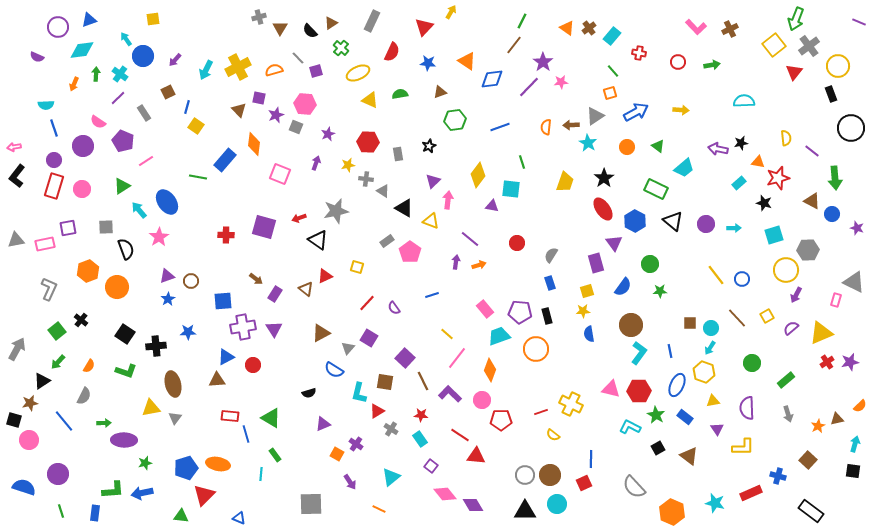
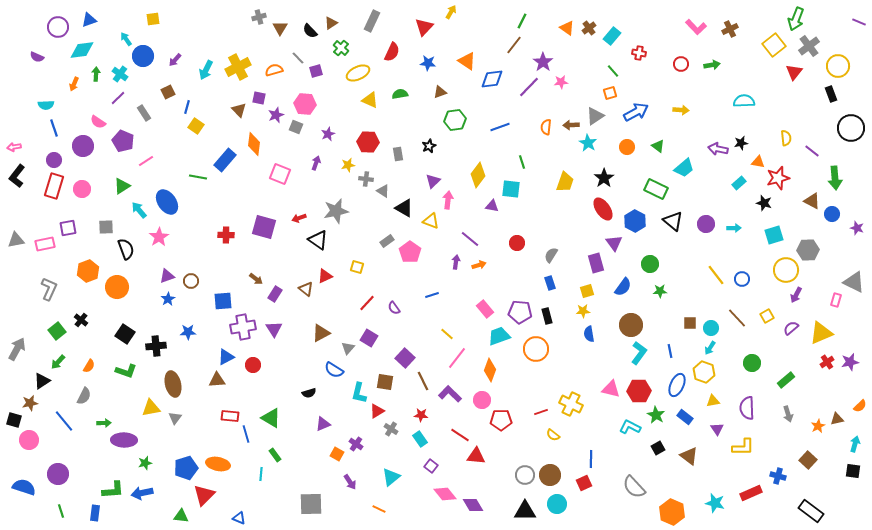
red circle at (678, 62): moved 3 px right, 2 px down
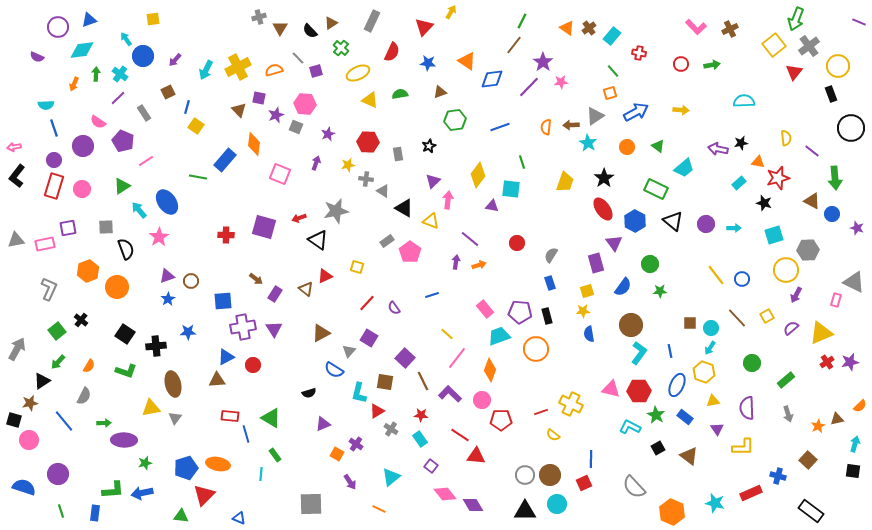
gray triangle at (348, 348): moved 1 px right, 3 px down
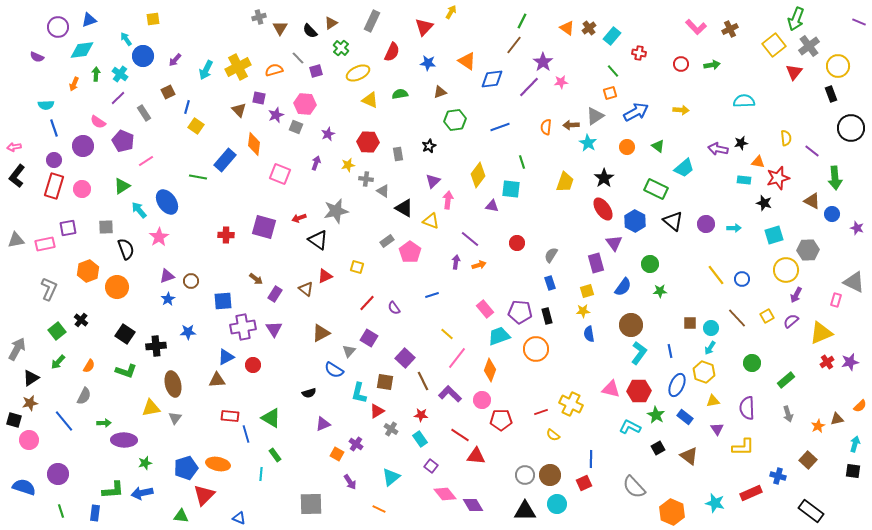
cyan rectangle at (739, 183): moved 5 px right, 3 px up; rotated 48 degrees clockwise
purple semicircle at (791, 328): moved 7 px up
black triangle at (42, 381): moved 11 px left, 3 px up
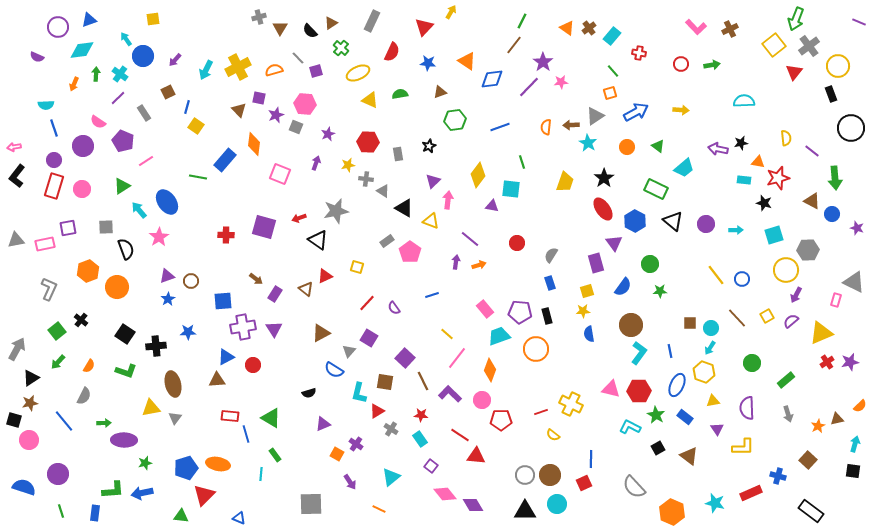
cyan arrow at (734, 228): moved 2 px right, 2 px down
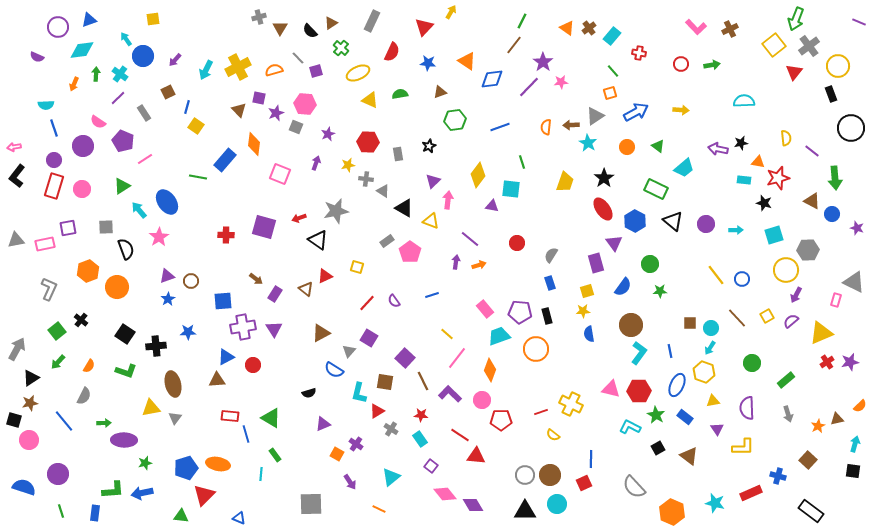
purple star at (276, 115): moved 2 px up
pink line at (146, 161): moved 1 px left, 2 px up
purple semicircle at (394, 308): moved 7 px up
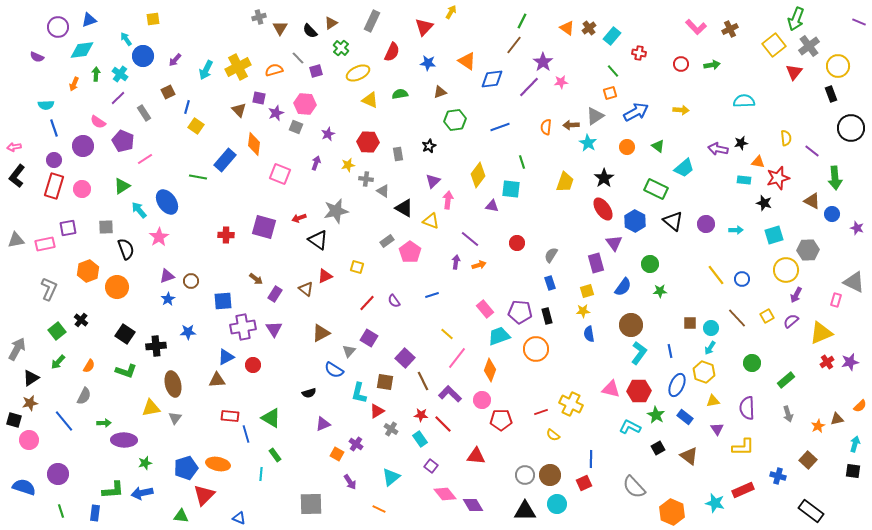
red line at (460, 435): moved 17 px left, 11 px up; rotated 12 degrees clockwise
red rectangle at (751, 493): moved 8 px left, 3 px up
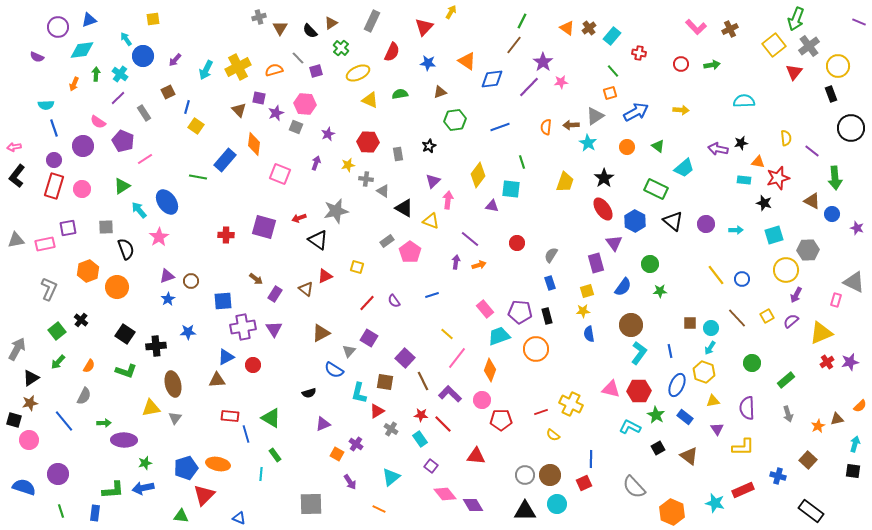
blue arrow at (142, 493): moved 1 px right, 5 px up
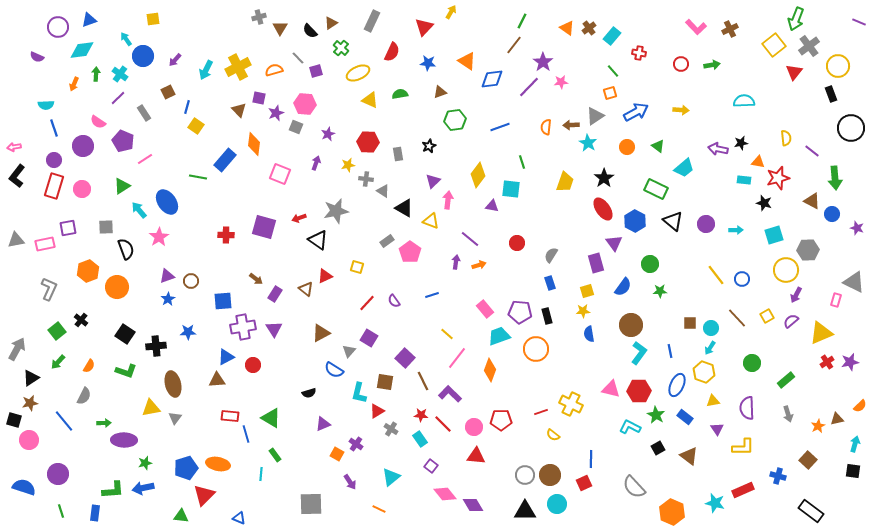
pink circle at (482, 400): moved 8 px left, 27 px down
